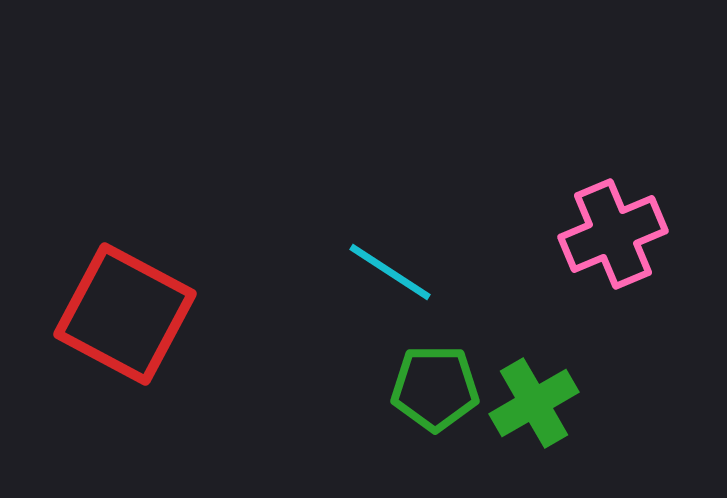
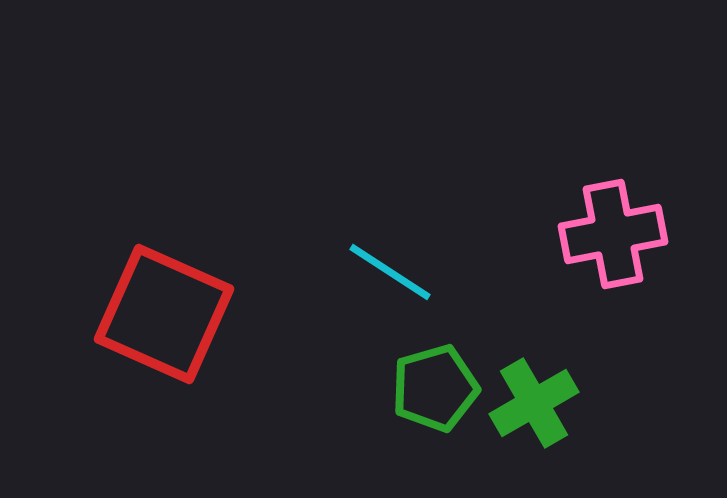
pink cross: rotated 12 degrees clockwise
red square: moved 39 px right; rotated 4 degrees counterclockwise
green pentagon: rotated 16 degrees counterclockwise
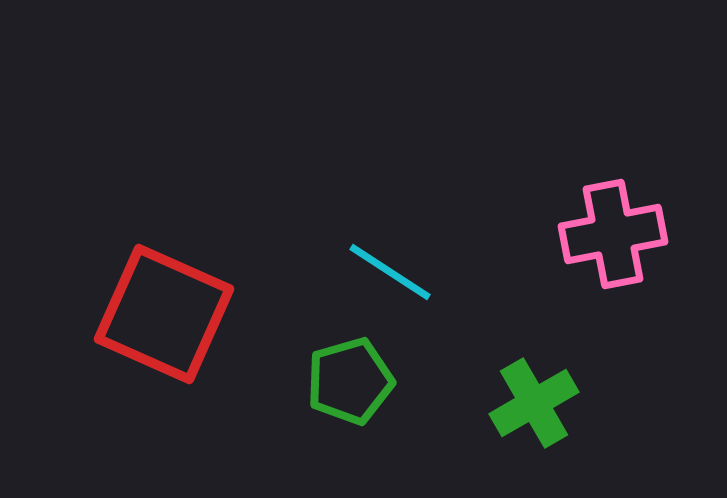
green pentagon: moved 85 px left, 7 px up
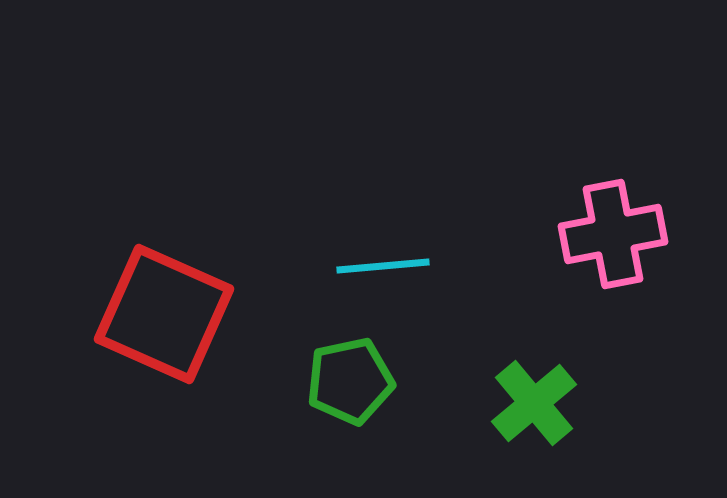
cyan line: moved 7 px left, 6 px up; rotated 38 degrees counterclockwise
green pentagon: rotated 4 degrees clockwise
green cross: rotated 10 degrees counterclockwise
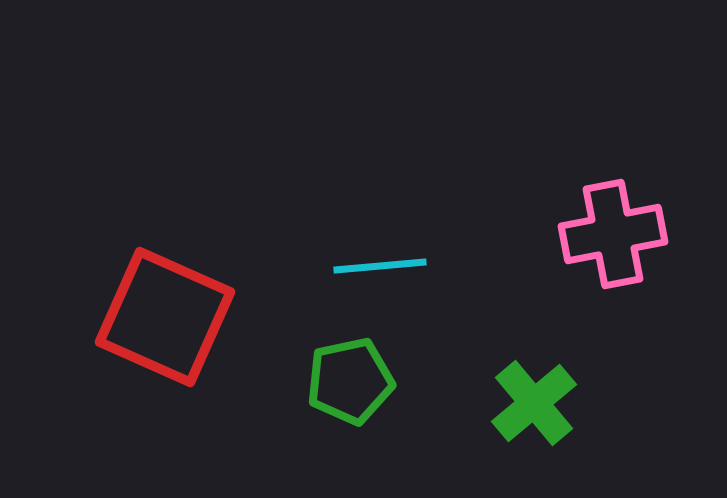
cyan line: moved 3 px left
red square: moved 1 px right, 3 px down
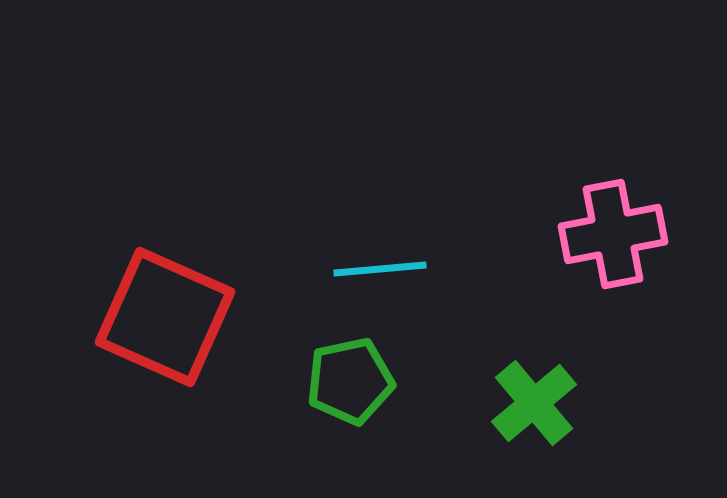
cyan line: moved 3 px down
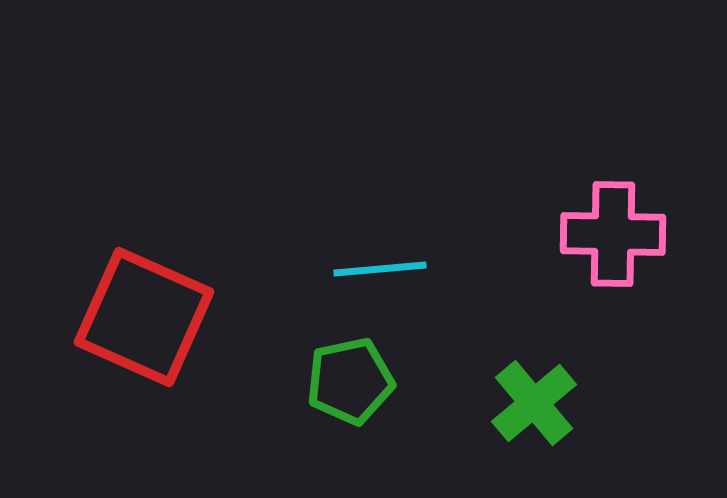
pink cross: rotated 12 degrees clockwise
red square: moved 21 px left
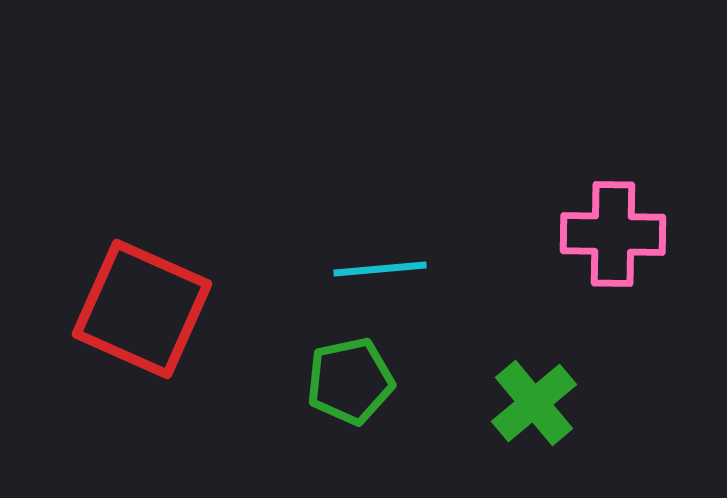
red square: moved 2 px left, 8 px up
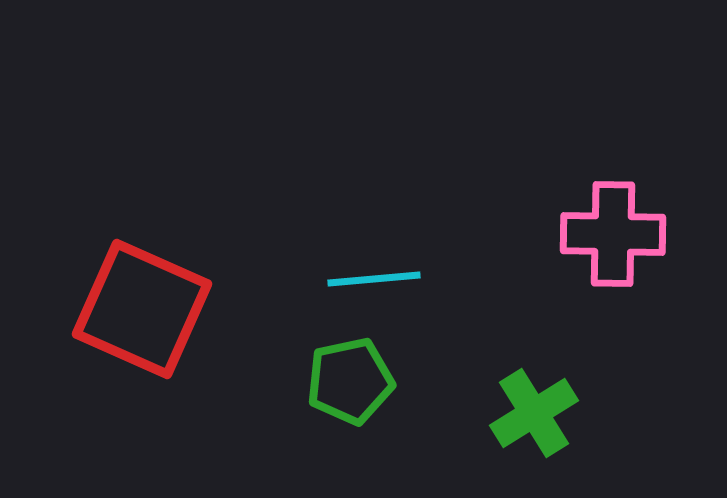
cyan line: moved 6 px left, 10 px down
green cross: moved 10 px down; rotated 8 degrees clockwise
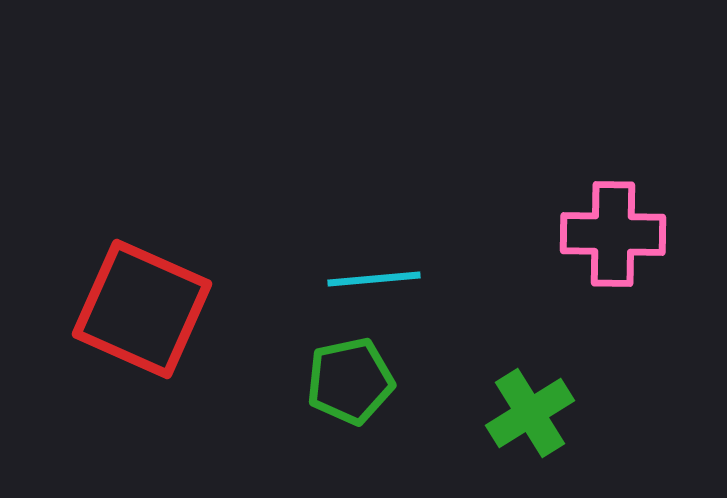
green cross: moved 4 px left
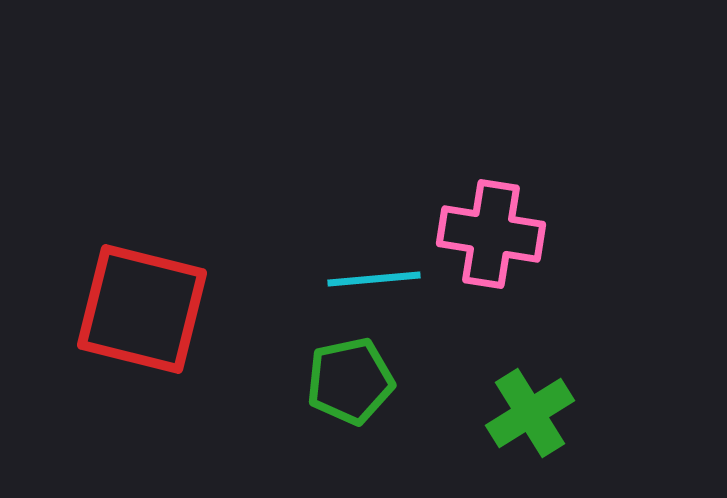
pink cross: moved 122 px left; rotated 8 degrees clockwise
red square: rotated 10 degrees counterclockwise
